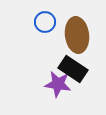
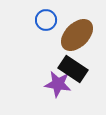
blue circle: moved 1 px right, 2 px up
brown ellipse: rotated 52 degrees clockwise
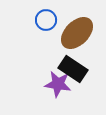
brown ellipse: moved 2 px up
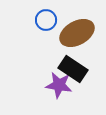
brown ellipse: rotated 16 degrees clockwise
purple star: moved 1 px right, 1 px down
